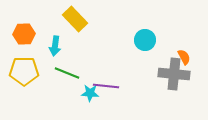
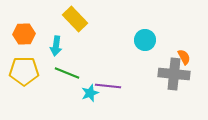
cyan arrow: moved 1 px right
purple line: moved 2 px right
cyan star: rotated 24 degrees counterclockwise
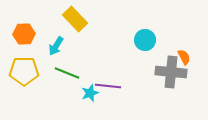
cyan arrow: rotated 24 degrees clockwise
gray cross: moved 3 px left, 2 px up
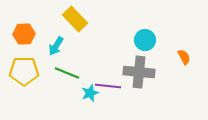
gray cross: moved 32 px left
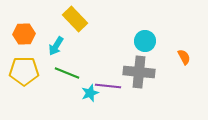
cyan circle: moved 1 px down
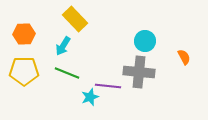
cyan arrow: moved 7 px right
cyan star: moved 4 px down
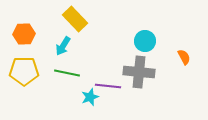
green line: rotated 10 degrees counterclockwise
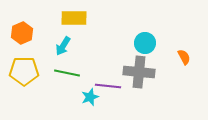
yellow rectangle: moved 1 px left, 1 px up; rotated 45 degrees counterclockwise
orange hexagon: moved 2 px left, 1 px up; rotated 20 degrees counterclockwise
cyan circle: moved 2 px down
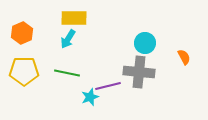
cyan arrow: moved 5 px right, 7 px up
purple line: rotated 20 degrees counterclockwise
